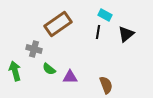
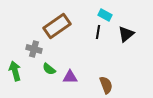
brown rectangle: moved 1 px left, 2 px down
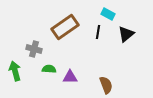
cyan rectangle: moved 3 px right, 1 px up
brown rectangle: moved 8 px right, 1 px down
green semicircle: rotated 144 degrees clockwise
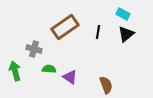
cyan rectangle: moved 15 px right
purple triangle: rotated 35 degrees clockwise
